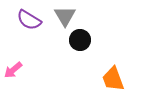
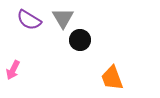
gray triangle: moved 2 px left, 2 px down
pink arrow: rotated 24 degrees counterclockwise
orange trapezoid: moved 1 px left, 1 px up
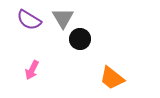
black circle: moved 1 px up
pink arrow: moved 19 px right
orange trapezoid: rotated 32 degrees counterclockwise
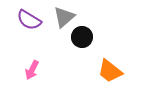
gray triangle: moved 1 px right, 1 px up; rotated 20 degrees clockwise
black circle: moved 2 px right, 2 px up
orange trapezoid: moved 2 px left, 7 px up
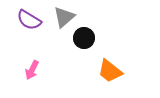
black circle: moved 2 px right, 1 px down
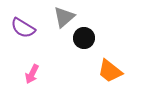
purple semicircle: moved 6 px left, 8 px down
pink arrow: moved 4 px down
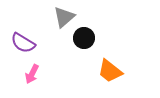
purple semicircle: moved 15 px down
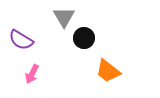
gray triangle: rotated 20 degrees counterclockwise
purple semicircle: moved 2 px left, 3 px up
orange trapezoid: moved 2 px left
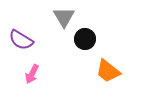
black circle: moved 1 px right, 1 px down
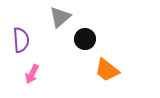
gray triangle: moved 4 px left; rotated 20 degrees clockwise
purple semicircle: rotated 125 degrees counterclockwise
orange trapezoid: moved 1 px left, 1 px up
